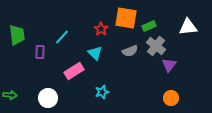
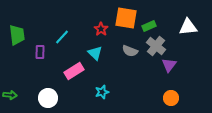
gray semicircle: rotated 42 degrees clockwise
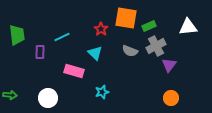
cyan line: rotated 21 degrees clockwise
gray cross: rotated 24 degrees clockwise
pink rectangle: rotated 48 degrees clockwise
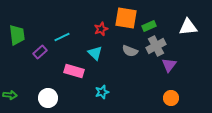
red star: rotated 16 degrees clockwise
purple rectangle: rotated 48 degrees clockwise
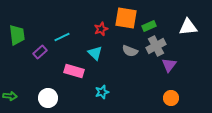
green arrow: moved 1 px down
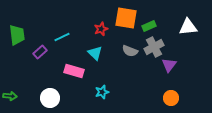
gray cross: moved 2 px left, 1 px down
white circle: moved 2 px right
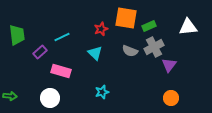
pink rectangle: moved 13 px left
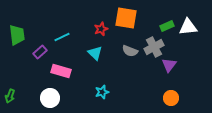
green rectangle: moved 18 px right
green arrow: rotated 104 degrees clockwise
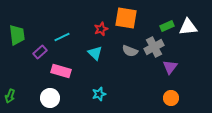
purple triangle: moved 1 px right, 2 px down
cyan star: moved 3 px left, 2 px down
